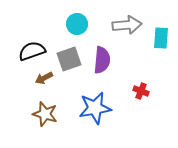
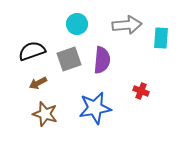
brown arrow: moved 6 px left, 5 px down
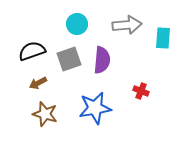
cyan rectangle: moved 2 px right
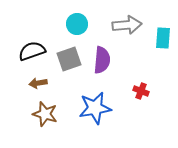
brown arrow: rotated 18 degrees clockwise
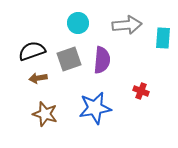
cyan circle: moved 1 px right, 1 px up
brown arrow: moved 5 px up
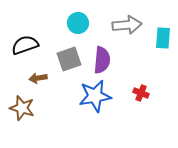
black semicircle: moved 7 px left, 6 px up
red cross: moved 2 px down
blue star: moved 12 px up
brown star: moved 23 px left, 6 px up
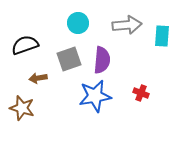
cyan rectangle: moved 1 px left, 2 px up
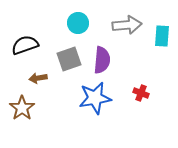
blue star: moved 2 px down
brown star: rotated 20 degrees clockwise
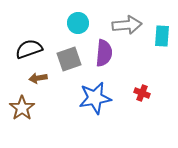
black semicircle: moved 4 px right, 4 px down
purple semicircle: moved 2 px right, 7 px up
red cross: moved 1 px right
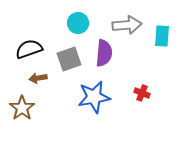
blue star: moved 1 px left, 1 px up
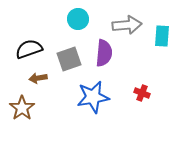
cyan circle: moved 4 px up
blue star: moved 1 px left
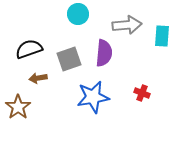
cyan circle: moved 5 px up
brown star: moved 4 px left, 1 px up
